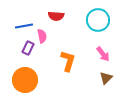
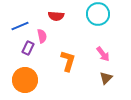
cyan circle: moved 6 px up
blue line: moved 4 px left; rotated 12 degrees counterclockwise
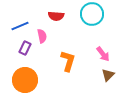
cyan circle: moved 6 px left
purple rectangle: moved 3 px left
brown triangle: moved 2 px right, 3 px up
